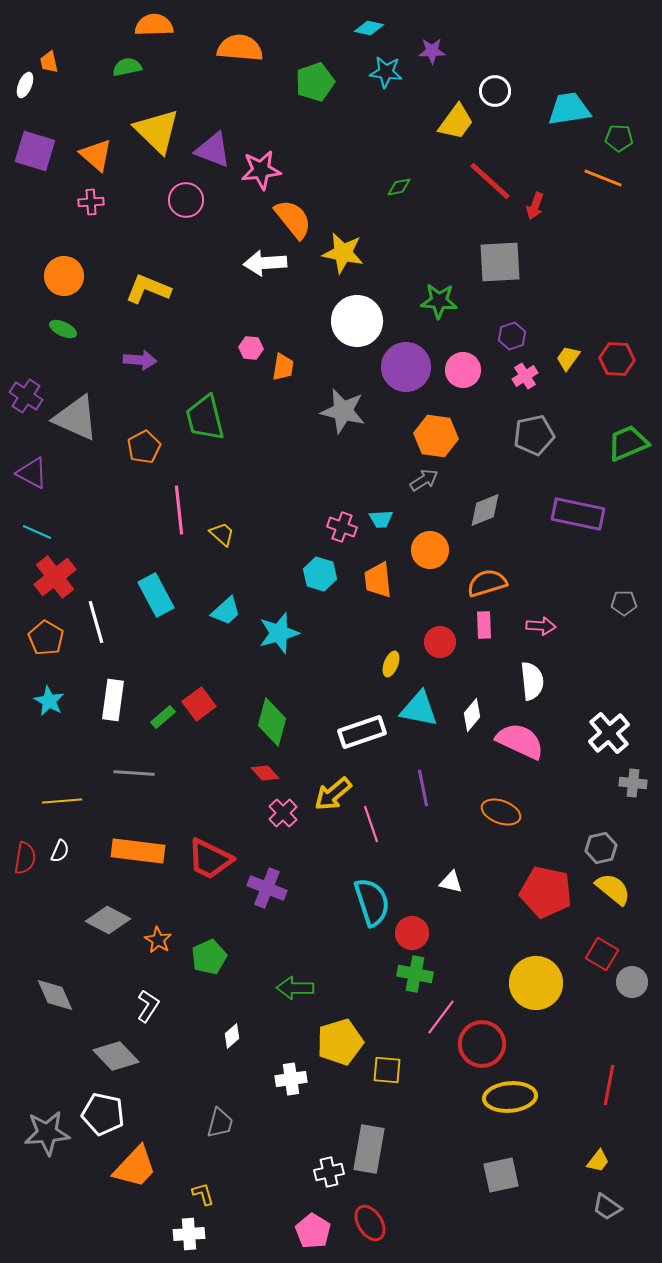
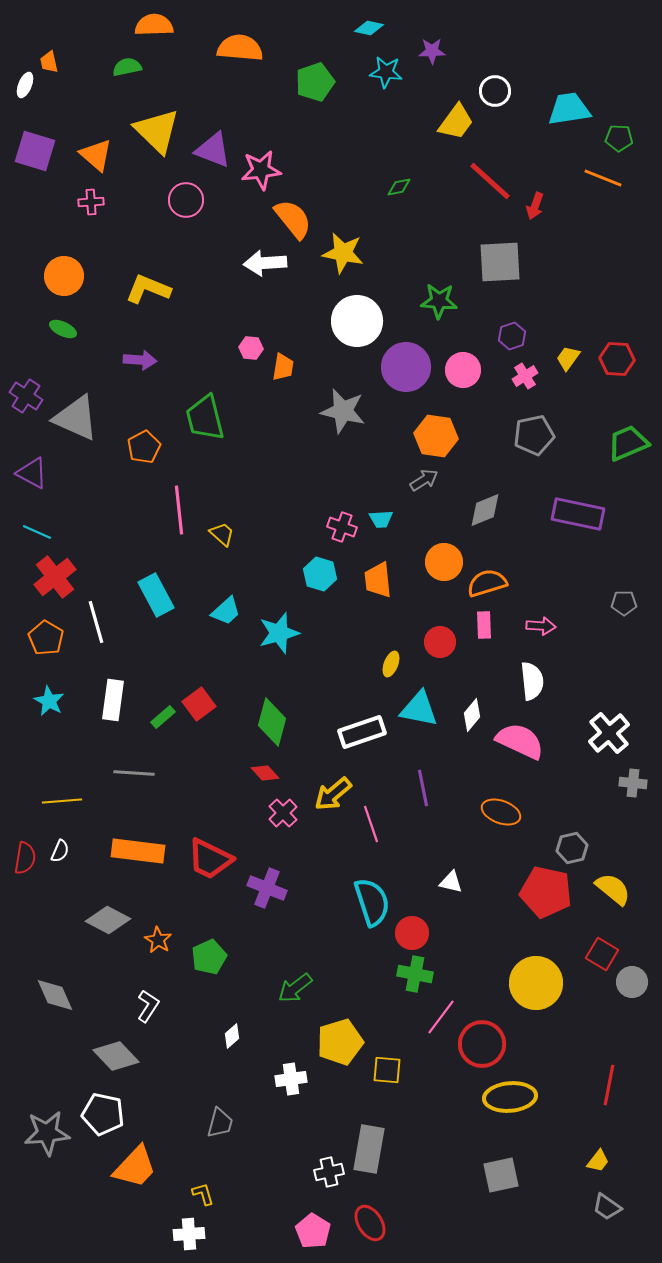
orange circle at (430, 550): moved 14 px right, 12 px down
gray hexagon at (601, 848): moved 29 px left
green arrow at (295, 988): rotated 39 degrees counterclockwise
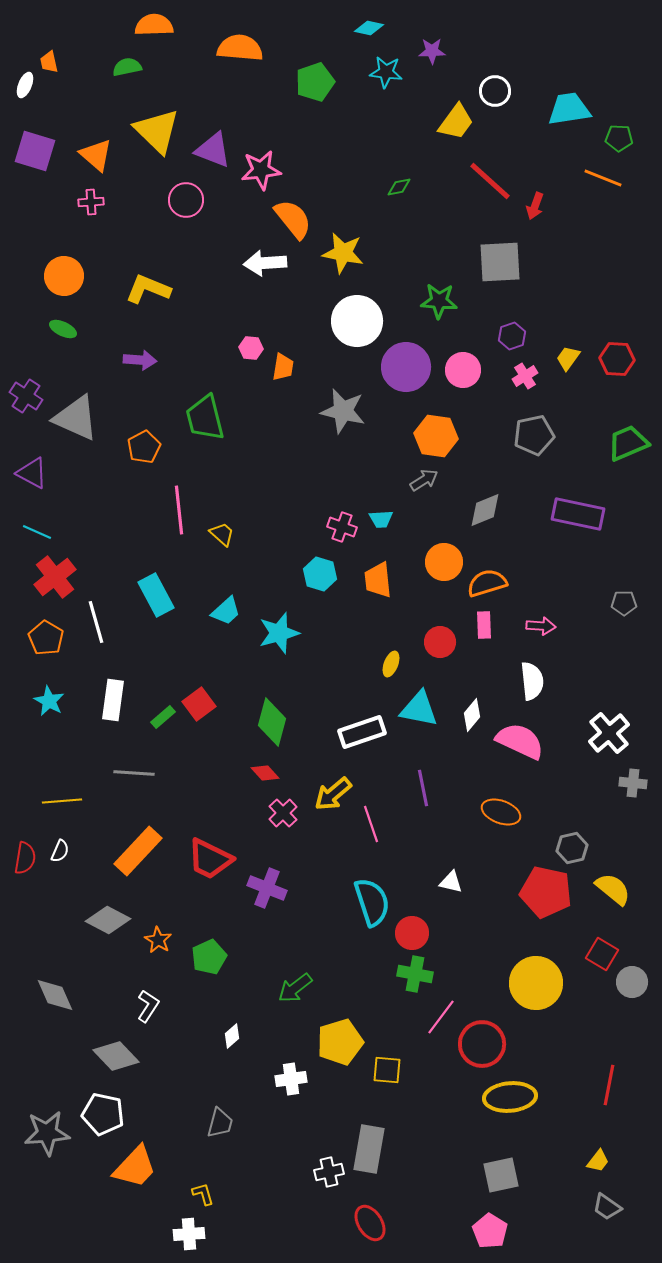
orange rectangle at (138, 851): rotated 54 degrees counterclockwise
pink pentagon at (313, 1231): moved 177 px right
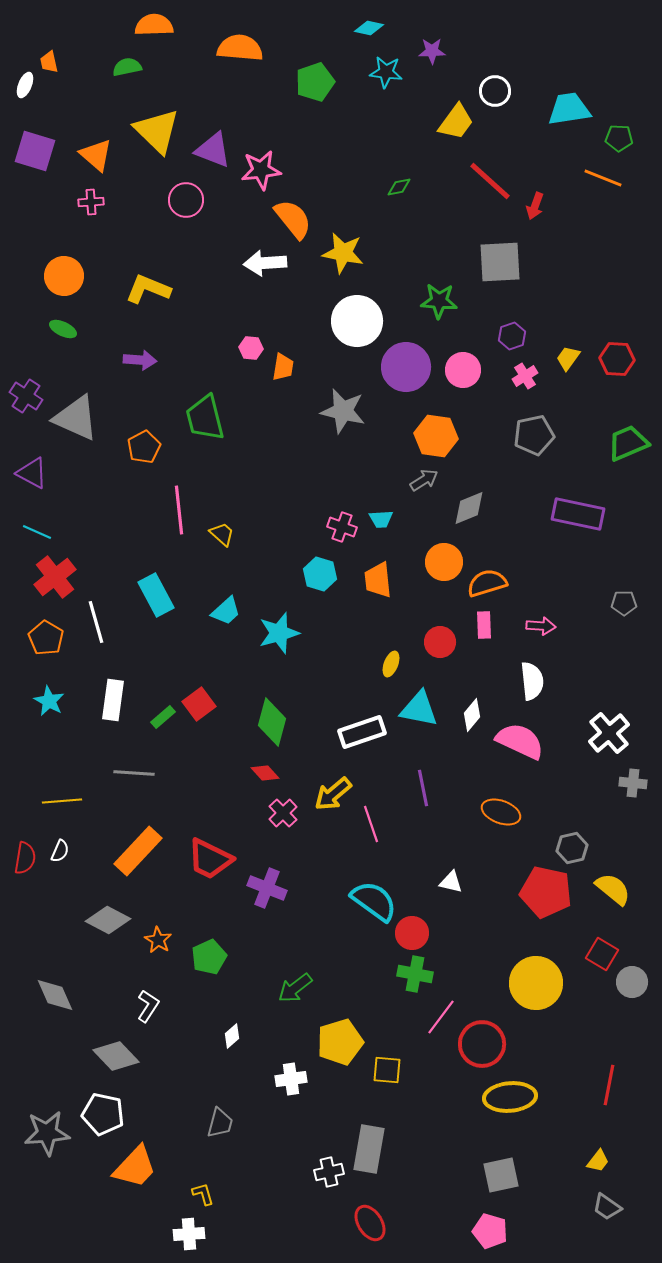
gray diamond at (485, 510): moved 16 px left, 2 px up
cyan semicircle at (372, 902): moved 2 px right, 1 px up; rotated 36 degrees counterclockwise
pink pentagon at (490, 1231): rotated 16 degrees counterclockwise
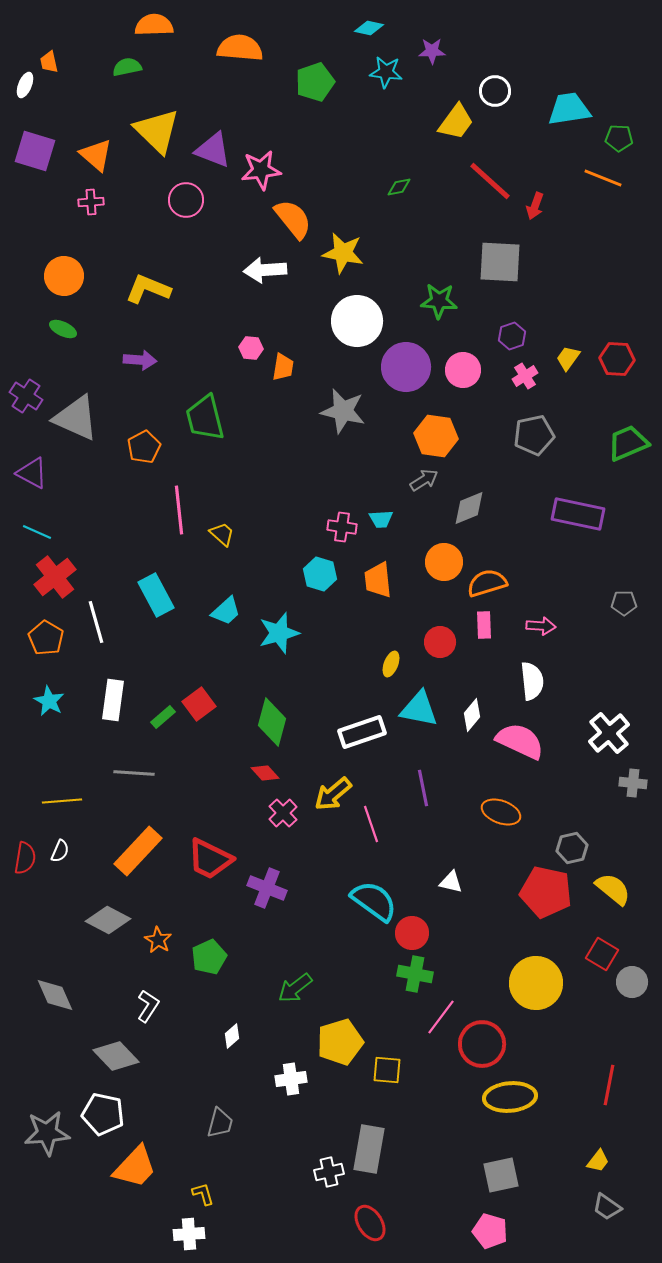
gray square at (500, 262): rotated 6 degrees clockwise
white arrow at (265, 263): moved 7 px down
pink cross at (342, 527): rotated 12 degrees counterclockwise
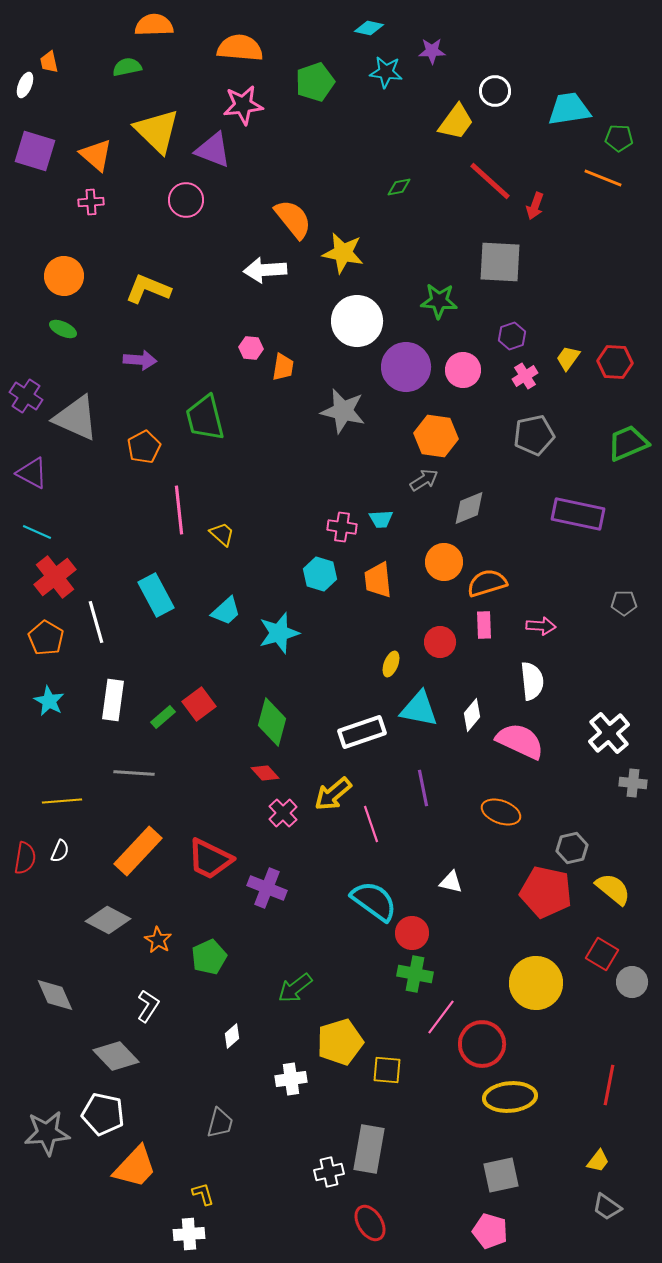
pink star at (261, 170): moved 18 px left, 65 px up
red hexagon at (617, 359): moved 2 px left, 3 px down
